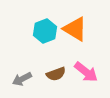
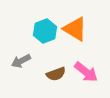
gray arrow: moved 1 px left, 18 px up
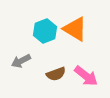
pink arrow: moved 4 px down
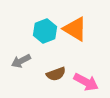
pink arrow: moved 6 px down; rotated 10 degrees counterclockwise
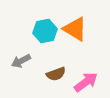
cyan hexagon: rotated 10 degrees clockwise
pink arrow: rotated 65 degrees counterclockwise
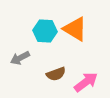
cyan hexagon: rotated 15 degrees clockwise
gray arrow: moved 1 px left, 3 px up
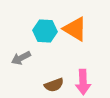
gray arrow: moved 1 px right
brown semicircle: moved 2 px left, 11 px down
pink arrow: moved 3 px left; rotated 125 degrees clockwise
